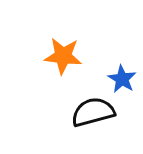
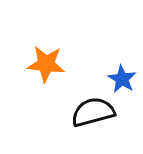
orange star: moved 17 px left, 8 px down
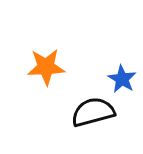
orange star: moved 3 px down; rotated 9 degrees counterclockwise
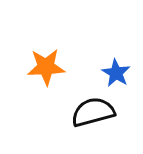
blue star: moved 6 px left, 6 px up
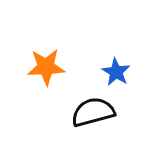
blue star: moved 1 px up
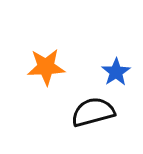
blue star: rotated 8 degrees clockwise
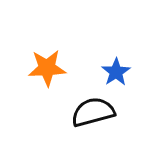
orange star: moved 1 px right, 1 px down
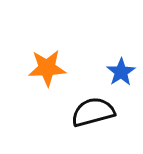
blue star: moved 5 px right
